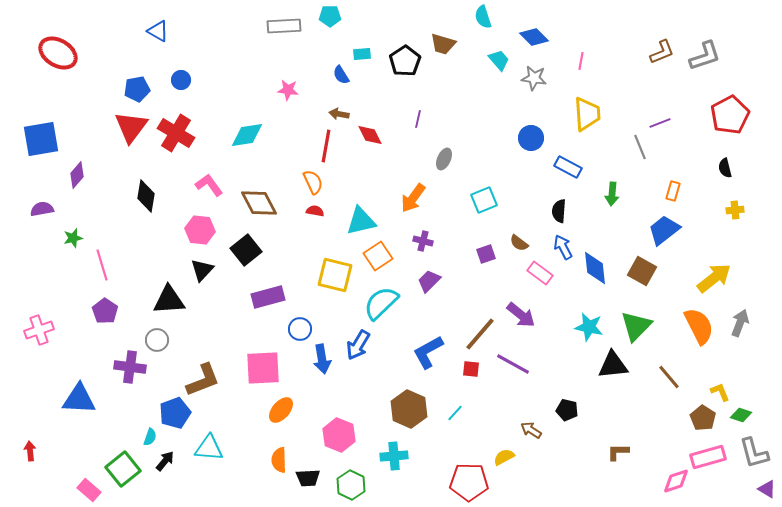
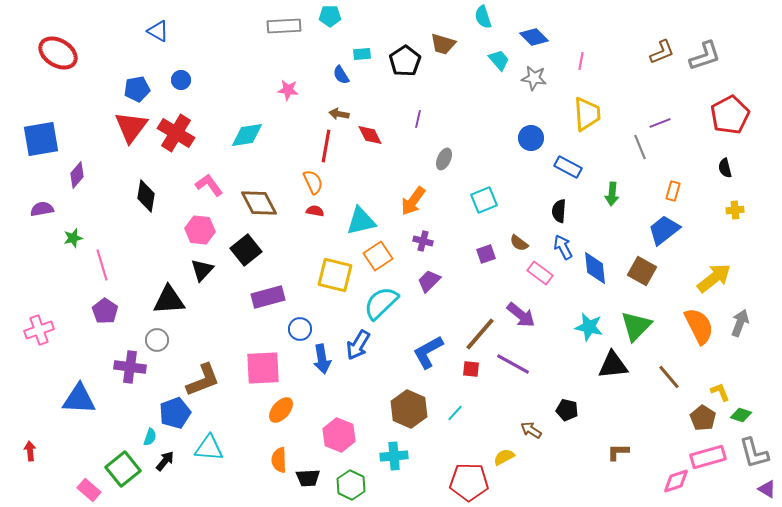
orange arrow at (413, 198): moved 3 px down
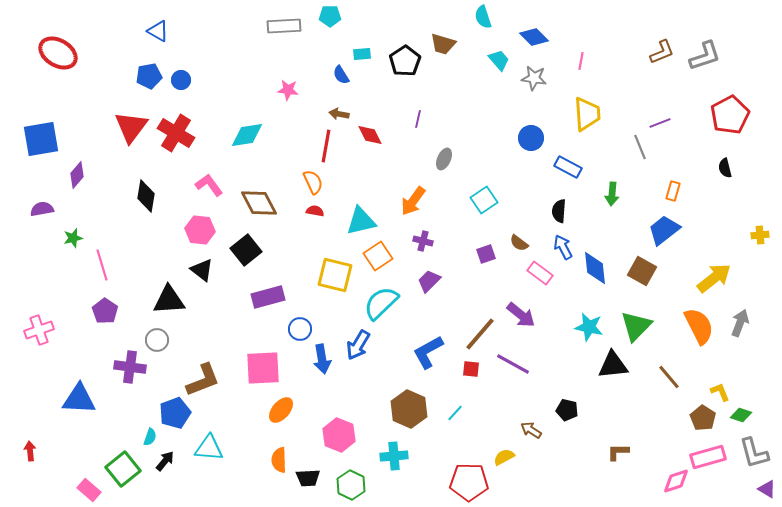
blue pentagon at (137, 89): moved 12 px right, 13 px up
cyan square at (484, 200): rotated 12 degrees counterclockwise
yellow cross at (735, 210): moved 25 px right, 25 px down
black triangle at (202, 270): rotated 35 degrees counterclockwise
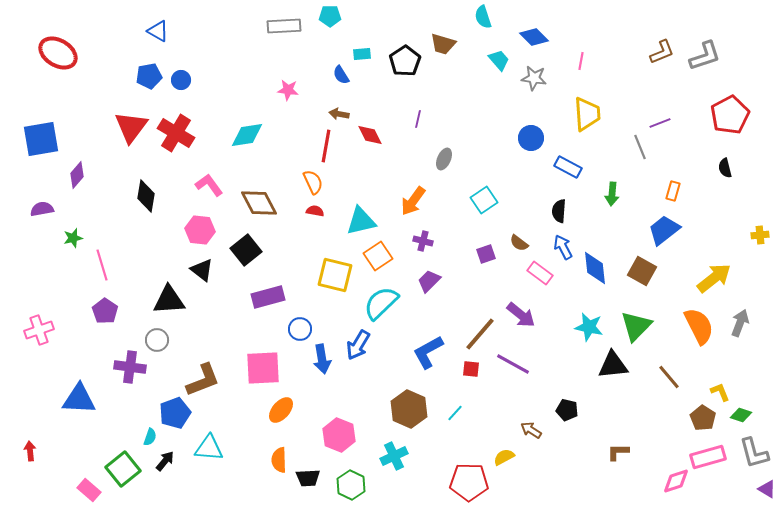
cyan cross at (394, 456): rotated 20 degrees counterclockwise
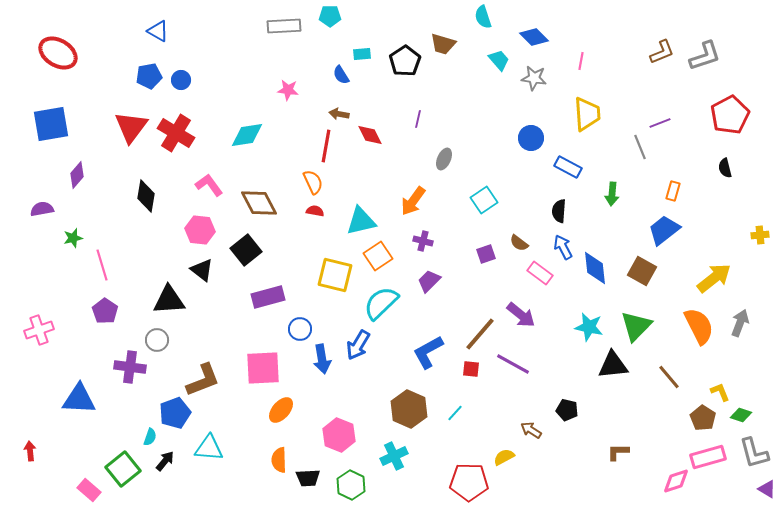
blue square at (41, 139): moved 10 px right, 15 px up
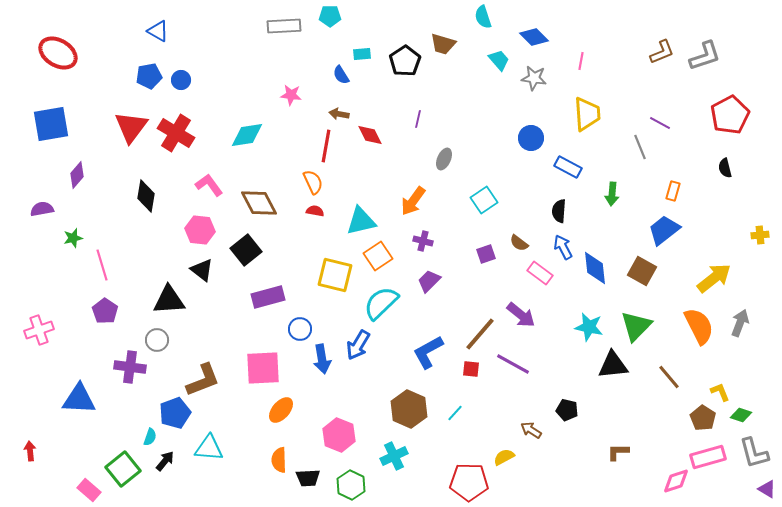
pink star at (288, 90): moved 3 px right, 5 px down
purple line at (660, 123): rotated 50 degrees clockwise
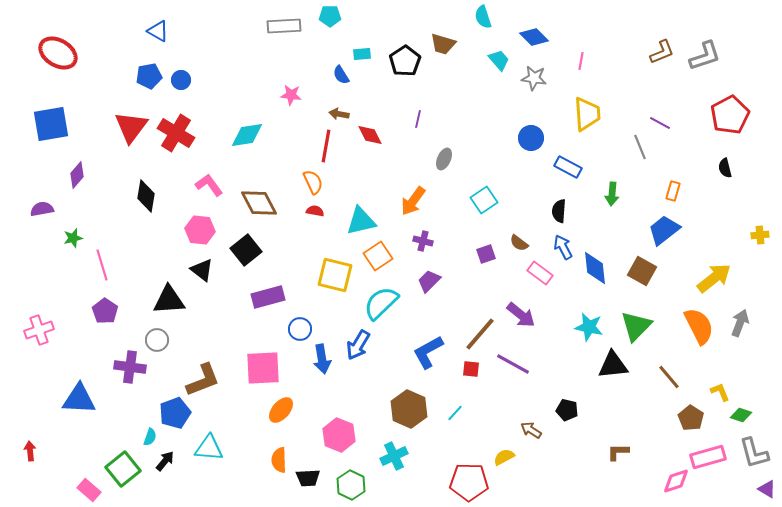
brown pentagon at (703, 418): moved 12 px left
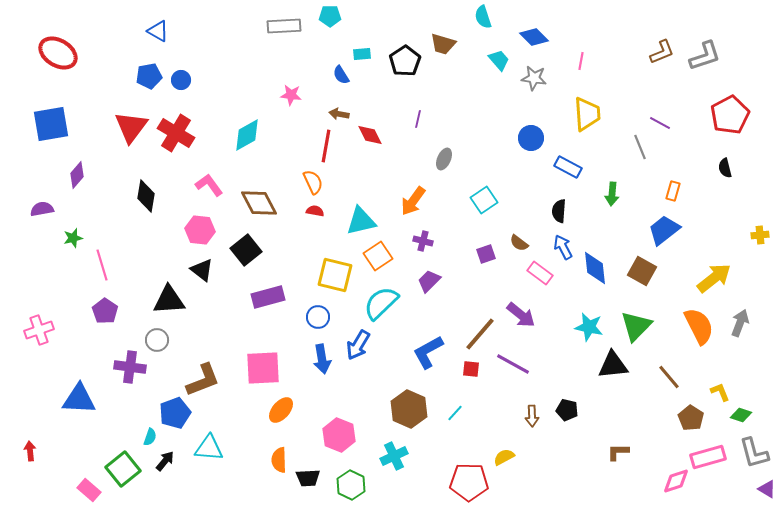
cyan diamond at (247, 135): rotated 20 degrees counterclockwise
blue circle at (300, 329): moved 18 px right, 12 px up
brown arrow at (531, 430): moved 1 px right, 14 px up; rotated 125 degrees counterclockwise
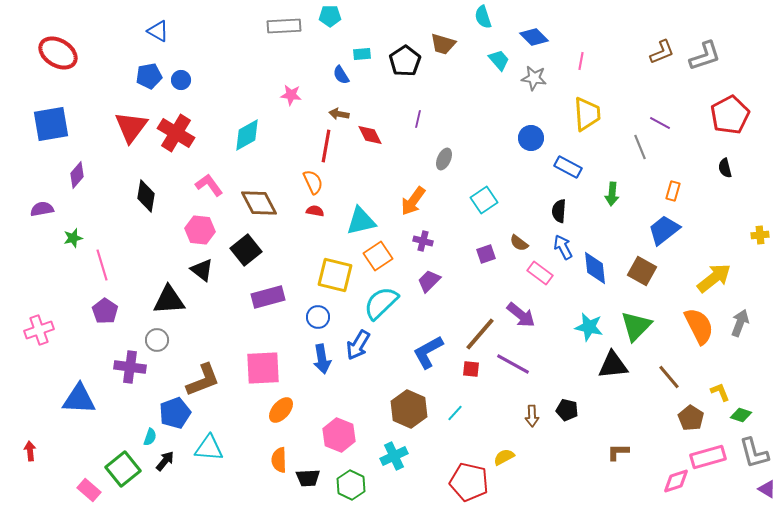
red pentagon at (469, 482): rotated 12 degrees clockwise
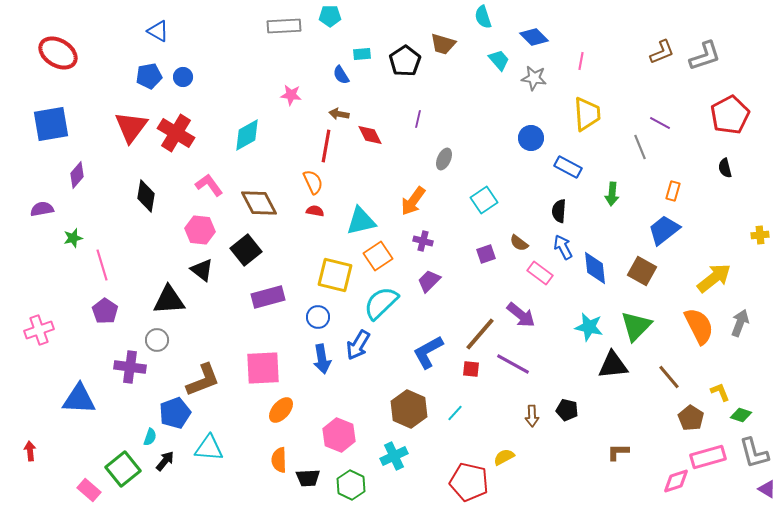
blue circle at (181, 80): moved 2 px right, 3 px up
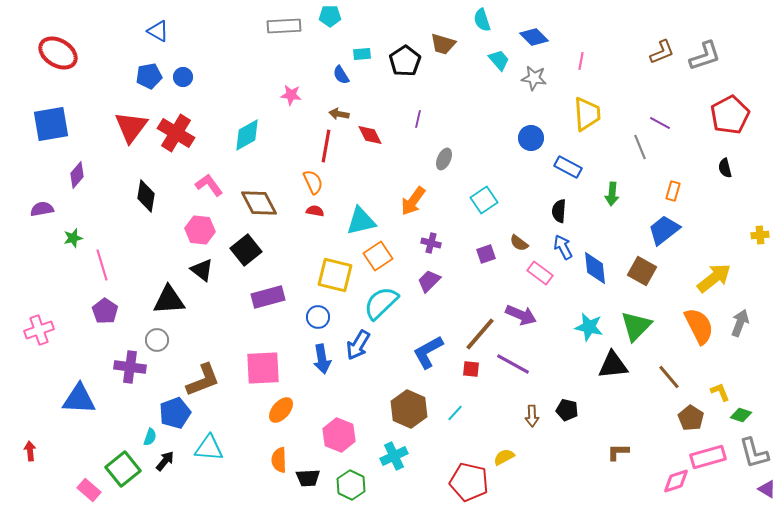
cyan semicircle at (483, 17): moved 1 px left, 3 px down
purple cross at (423, 241): moved 8 px right, 2 px down
purple arrow at (521, 315): rotated 16 degrees counterclockwise
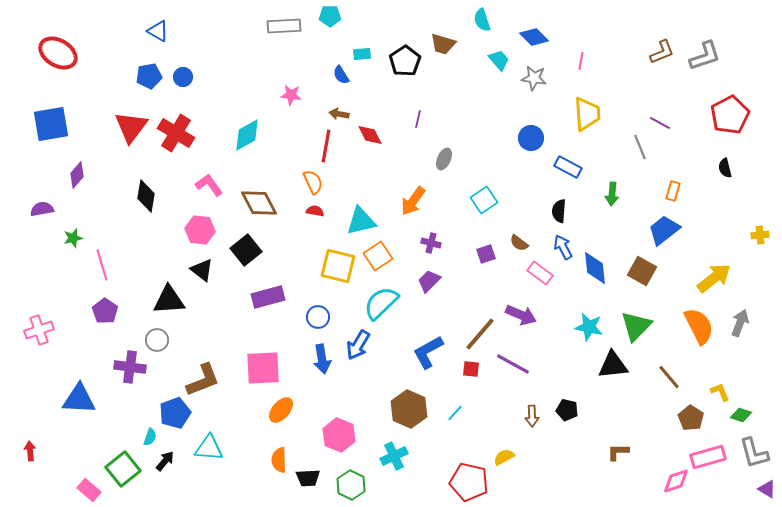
yellow square at (335, 275): moved 3 px right, 9 px up
